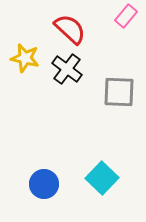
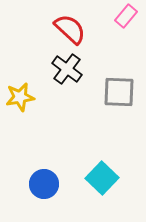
yellow star: moved 5 px left, 39 px down; rotated 24 degrees counterclockwise
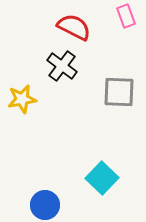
pink rectangle: rotated 60 degrees counterclockwise
red semicircle: moved 4 px right, 2 px up; rotated 16 degrees counterclockwise
black cross: moved 5 px left, 3 px up
yellow star: moved 2 px right, 2 px down
blue circle: moved 1 px right, 21 px down
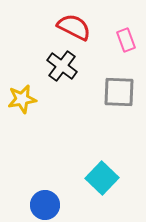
pink rectangle: moved 24 px down
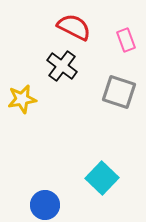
gray square: rotated 16 degrees clockwise
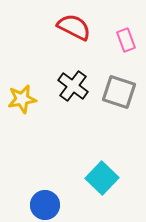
black cross: moved 11 px right, 20 px down
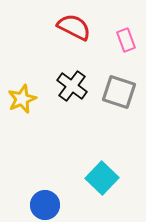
black cross: moved 1 px left
yellow star: rotated 12 degrees counterclockwise
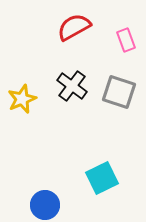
red semicircle: rotated 56 degrees counterclockwise
cyan square: rotated 20 degrees clockwise
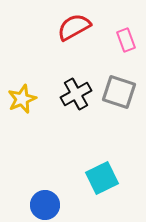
black cross: moved 4 px right, 8 px down; rotated 24 degrees clockwise
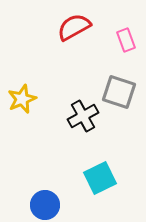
black cross: moved 7 px right, 22 px down
cyan square: moved 2 px left
